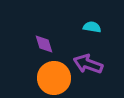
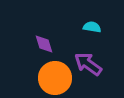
purple arrow: rotated 16 degrees clockwise
orange circle: moved 1 px right
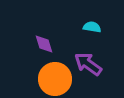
orange circle: moved 1 px down
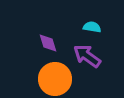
purple diamond: moved 4 px right, 1 px up
purple arrow: moved 1 px left, 8 px up
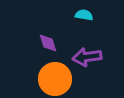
cyan semicircle: moved 8 px left, 12 px up
purple arrow: moved 1 px down; rotated 44 degrees counterclockwise
